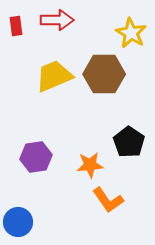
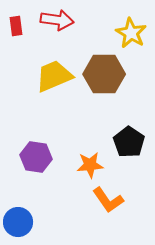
red arrow: rotated 8 degrees clockwise
purple hexagon: rotated 16 degrees clockwise
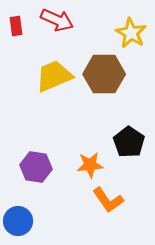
red arrow: rotated 16 degrees clockwise
purple hexagon: moved 10 px down
blue circle: moved 1 px up
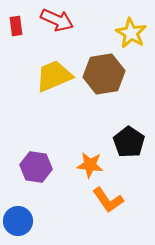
brown hexagon: rotated 9 degrees counterclockwise
orange star: rotated 12 degrees clockwise
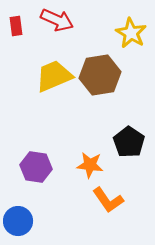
brown hexagon: moved 4 px left, 1 px down
